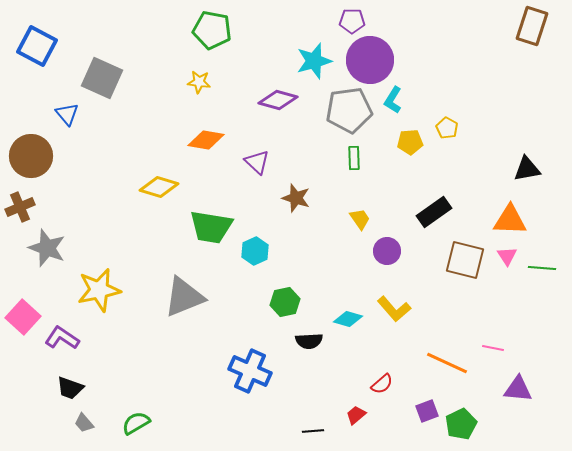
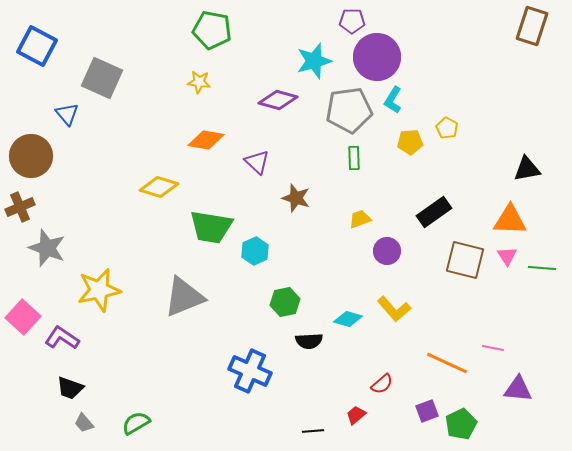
purple circle at (370, 60): moved 7 px right, 3 px up
yellow trapezoid at (360, 219): rotated 75 degrees counterclockwise
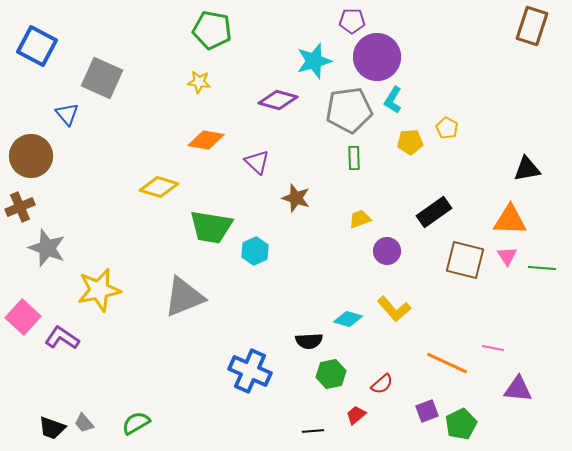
green hexagon at (285, 302): moved 46 px right, 72 px down
black trapezoid at (70, 388): moved 18 px left, 40 px down
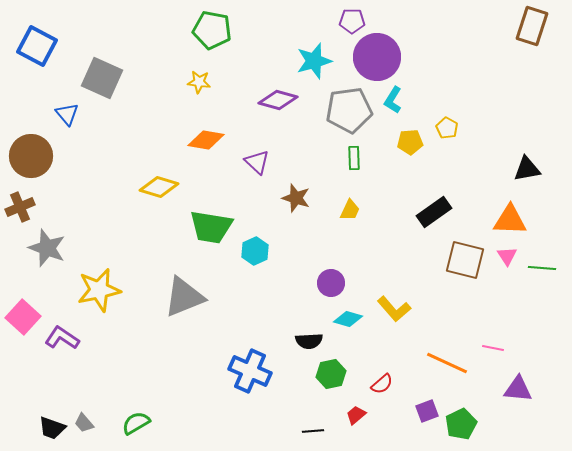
yellow trapezoid at (360, 219): moved 10 px left, 9 px up; rotated 135 degrees clockwise
purple circle at (387, 251): moved 56 px left, 32 px down
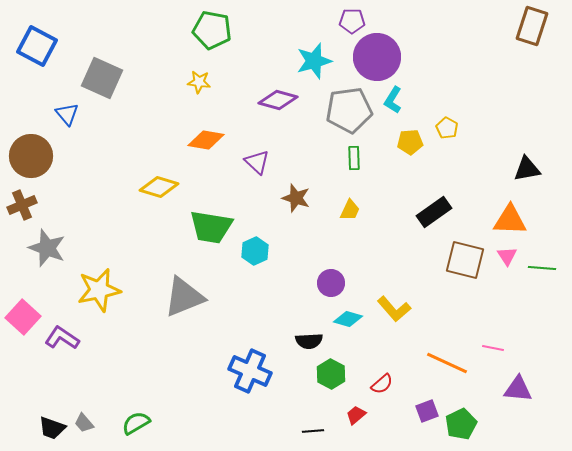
brown cross at (20, 207): moved 2 px right, 2 px up
green hexagon at (331, 374): rotated 20 degrees counterclockwise
